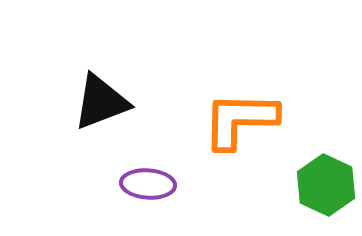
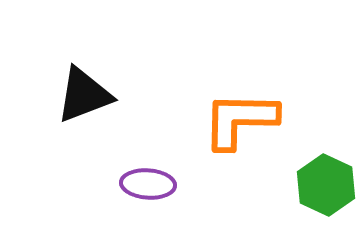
black triangle: moved 17 px left, 7 px up
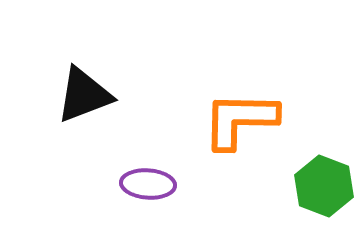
green hexagon: moved 2 px left, 1 px down; rotated 4 degrees counterclockwise
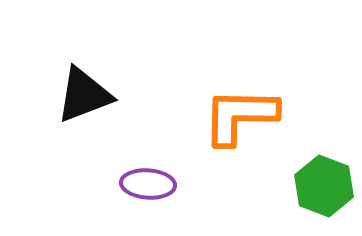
orange L-shape: moved 4 px up
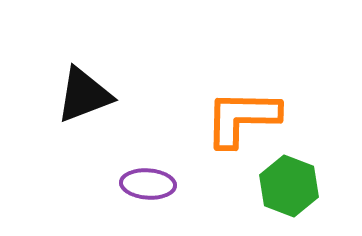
orange L-shape: moved 2 px right, 2 px down
green hexagon: moved 35 px left
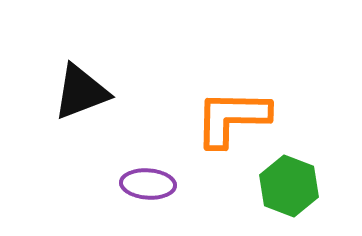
black triangle: moved 3 px left, 3 px up
orange L-shape: moved 10 px left
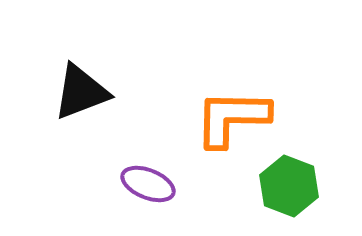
purple ellipse: rotated 18 degrees clockwise
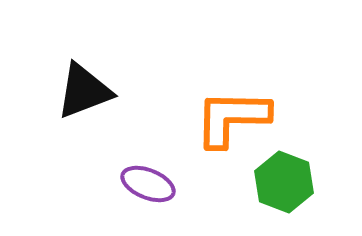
black triangle: moved 3 px right, 1 px up
green hexagon: moved 5 px left, 4 px up
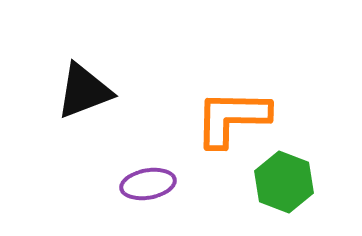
purple ellipse: rotated 32 degrees counterclockwise
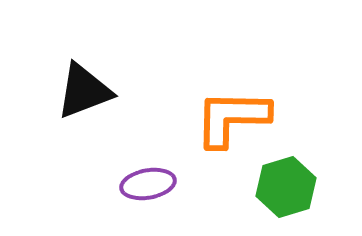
green hexagon: moved 2 px right, 5 px down; rotated 22 degrees clockwise
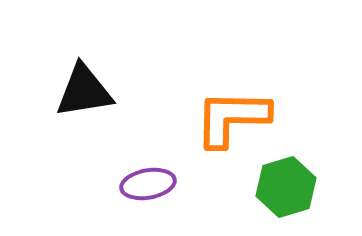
black triangle: rotated 12 degrees clockwise
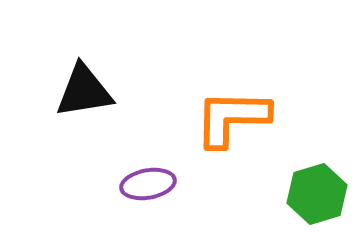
green hexagon: moved 31 px right, 7 px down
